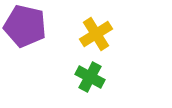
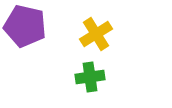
green cross: rotated 36 degrees counterclockwise
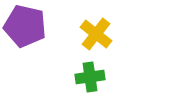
yellow cross: rotated 20 degrees counterclockwise
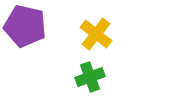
green cross: rotated 12 degrees counterclockwise
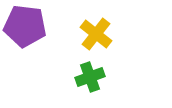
purple pentagon: rotated 6 degrees counterclockwise
